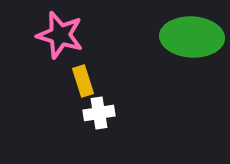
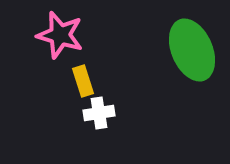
green ellipse: moved 13 px down; rotated 64 degrees clockwise
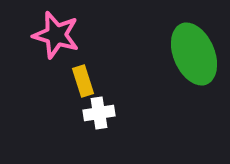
pink star: moved 4 px left
green ellipse: moved 2 px right, 4 px down
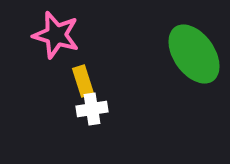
green ellipse: rotated 12 degrees counterclockwise
white cross: moved 7 px left, 4 px up
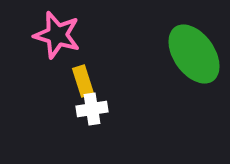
pink star: moved 1 px right
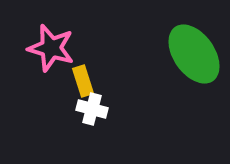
pink star: moved 6 px left, 13 px down
white cross: rotated 24 degrees clockwise
